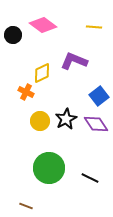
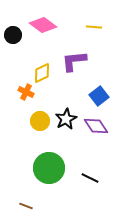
purple L-shape: rotated 28 degrees counterclockwise
purple diamond: moved 2 px down
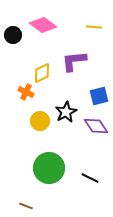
blue square: rotated 24 degrees clockwise
black star: moved 7 px up
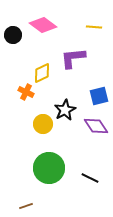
purple L-shape: moved 1 px left, 3 px up
black star: moved 1 px left, 2 px up
yellow circle: moved 3 px right, 3 px down
brown line: rotated 40 degrees counterclockwise
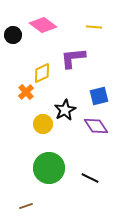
orange cross: rotated 21 degrees clockwise
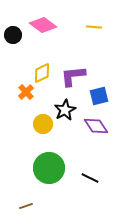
purple L-shape: moved 18 px down
